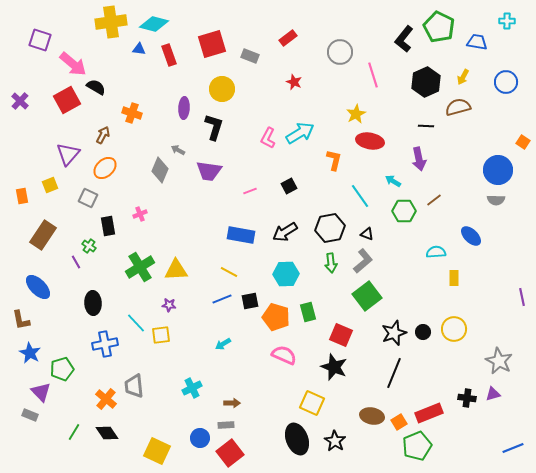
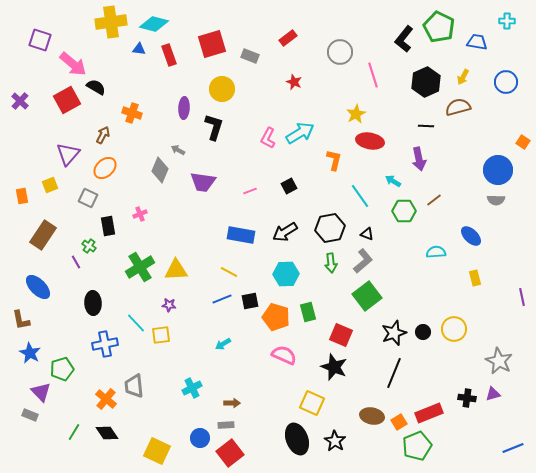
purple trapezoid at (209, 171): moved 6 px left, 11 px down
yellow rectangle at (454, 278): moved 21 px right; rotated 14 degrees counterclockwise
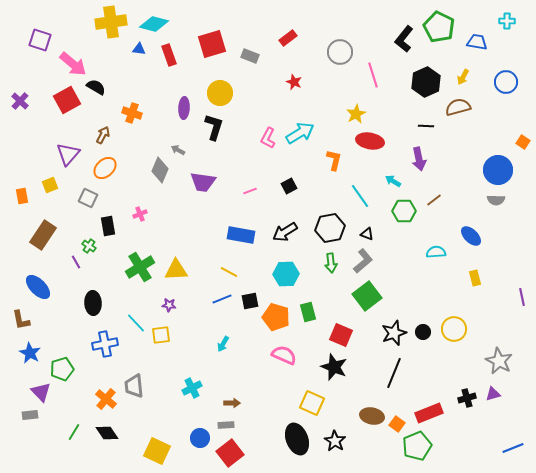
yellow circle at (222, 89): moved 2 px left, 4 px down
cyan arrow at (223, 344): rotated 28 degrees counterclockwise
black cross at (467, 398): rotated 24 degrees counterclockwise
gray rectangle at (30, 415): rotated 28 degrees counterclockwise
orange square at (399, 422): moved 2 px left, 2 px down; rotated 21 degrees counterclockwise
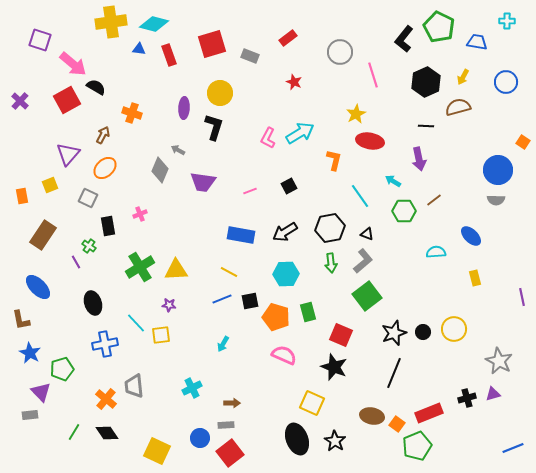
black ellipse at (93, 303): rotated 15 degrees counterclockwise
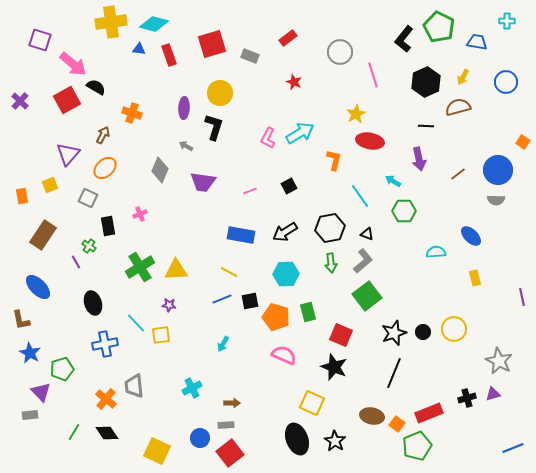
gray arrow at (178, 150): moved 8 px right, 4 px up
brown line at (434, 200): moved 24 px right, 26 px up
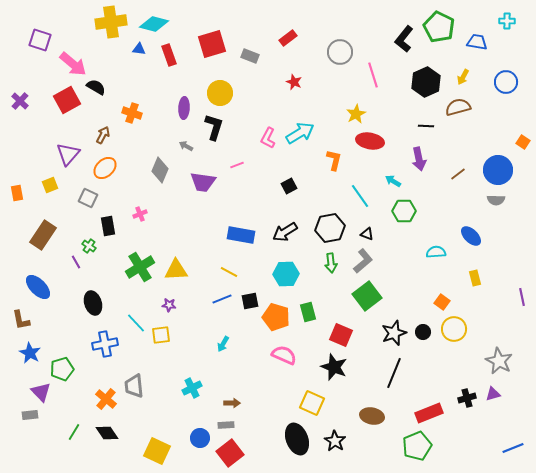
pink line at (250, 191): moved 13 px left, 26 px up
orange rectangle at (22, 196): moved 5 px left, 3 px up
orange square at (397, 424): moved 45 px right, 122 px up
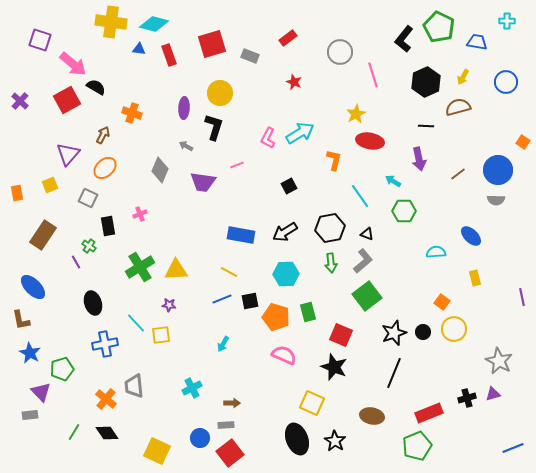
yellow cross at (111, 22): rotated 16 degrees clockwise
blue ellipse at (38, 287): moved 5 px left
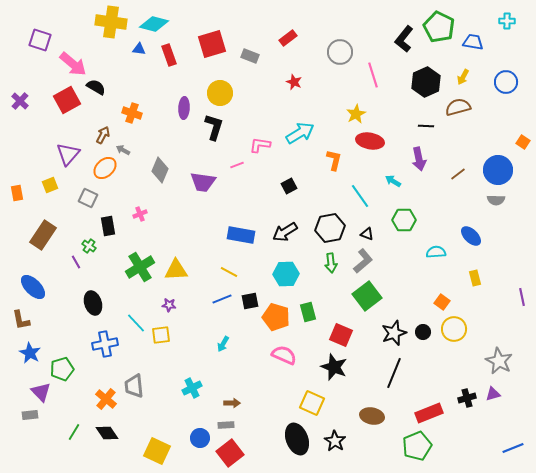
blue trapezoid at (477, 42): moved 4 px left
pink L-shape at (268, 138): moved 8 px left, 7 px down; rotated 70 degrees clockwise
gray arrow at (186, 146): moved 63 px left, 4 px down
green hexagon at (404, 211): moved 9 px down
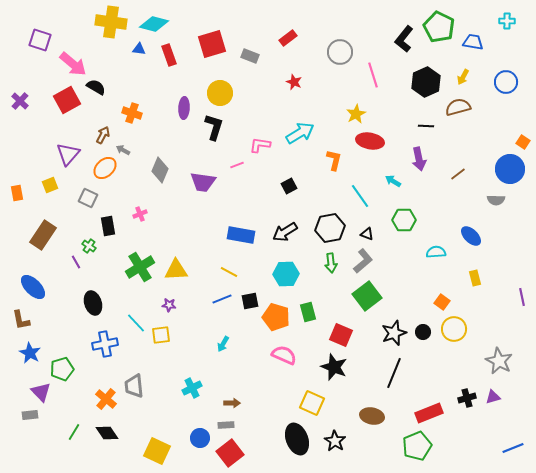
blue circle at (498, 170): moved 12 px right, 1 px up
purple triangle at (493, 394): moved 3 px down
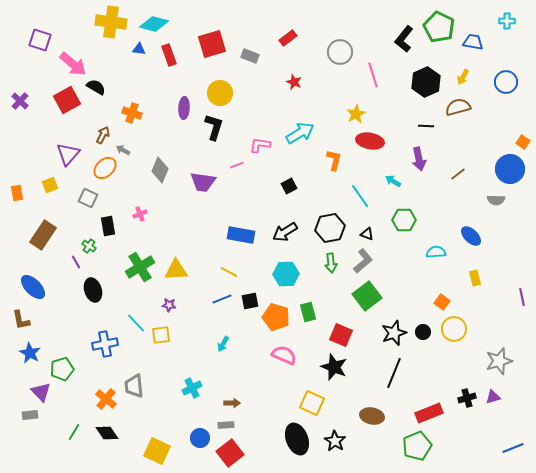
black ellipse at (93, 303): moved 13 px up
gray star at (499, 361): rotated 28 degrees clockwise
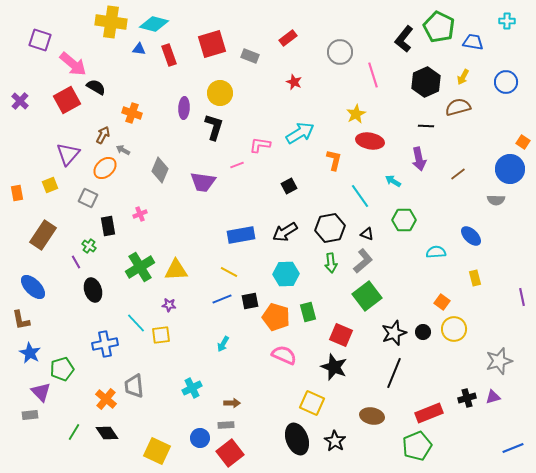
blue rectangle at (241, 235): rotated 20 degrees counterclockwise
